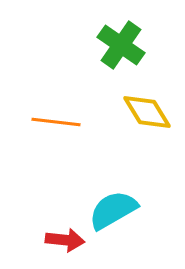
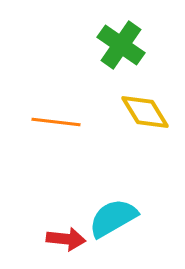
yellow diamond: moved 2 px left
cyan semicircle: moved 8 px down
red arrow: moved 1 px right, 1 px up
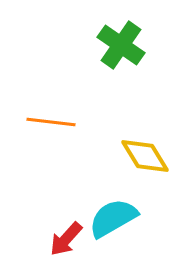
yellow diamond: moved 44 px down
orange line: moved 5 px left
red arrow: rotated 126 degrees clockwise
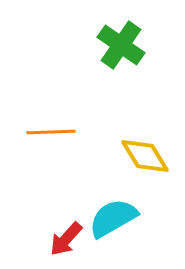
orange line: moved 10 px down; rotated 9 degrees counterclockwise
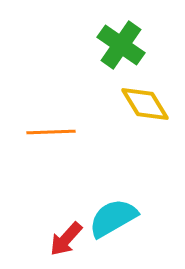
yellow diamond: moved 52 px up
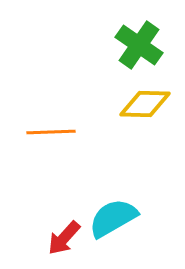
green cross: moved 18 px right
yellow diamond: rotated 57 degrees counterclockwise
red arrow: moved 2 px left, 1 px up
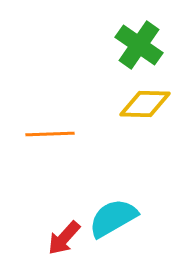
orange line: moved 1 px left, 2 px down
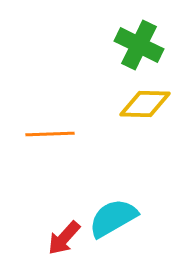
green cross: rotated 9 degrees counterclockwise
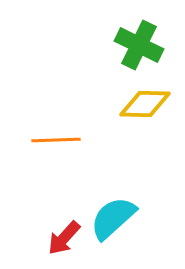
orange line: moved 6 px right, 6 px down
cyan semicircle: rotated 12 degrees counterclockwise
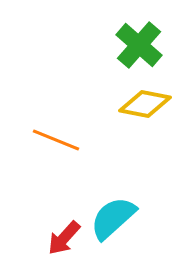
green cross: rotated 15 degrees clockwise
yellow diamond: rotated 9 degrees clockwise
orange line: rotated 24 degrees clockwise
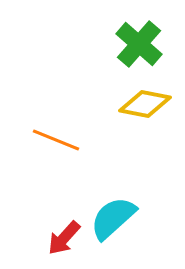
green cross: moved 1 px up
